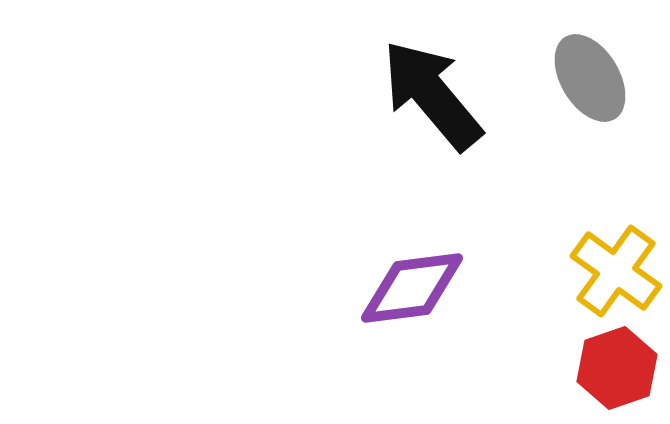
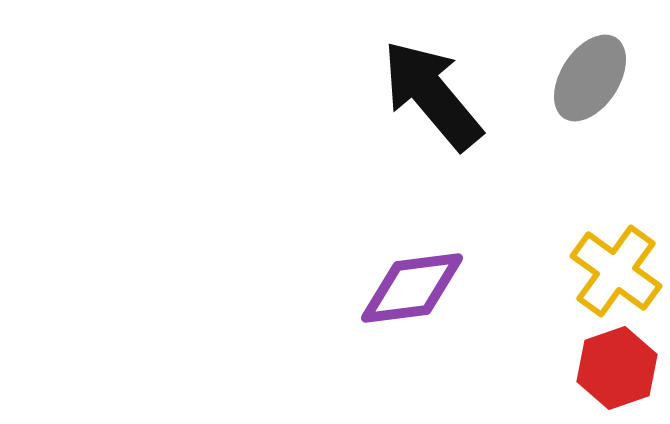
gray ellipse: rotated 64 degrees clockwise
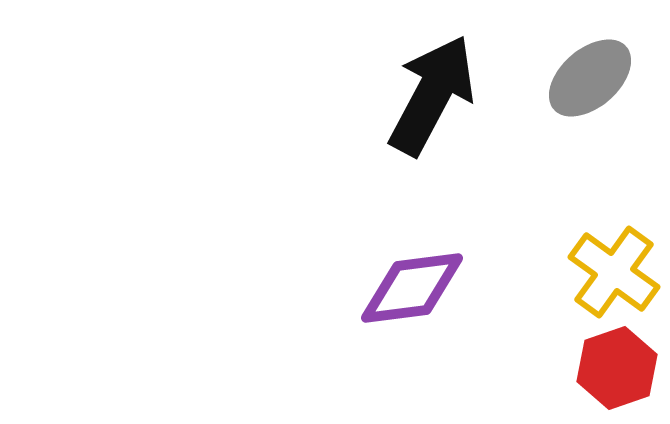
gray ellipse: rotated 16 degrees clockwise
black arrow: rotated 68 degrees clockwise
yellow cross: moved 2 px left, 1 px down
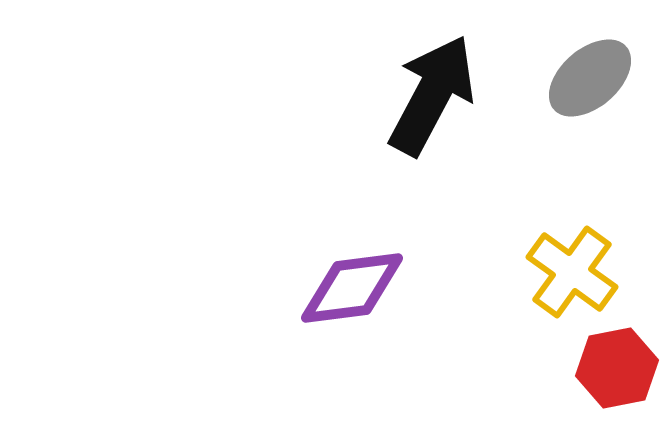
yellow cross: moved 42 px left
purple diamond: moved 60 px left
red hexagon: rotated 8 degrees clockwise
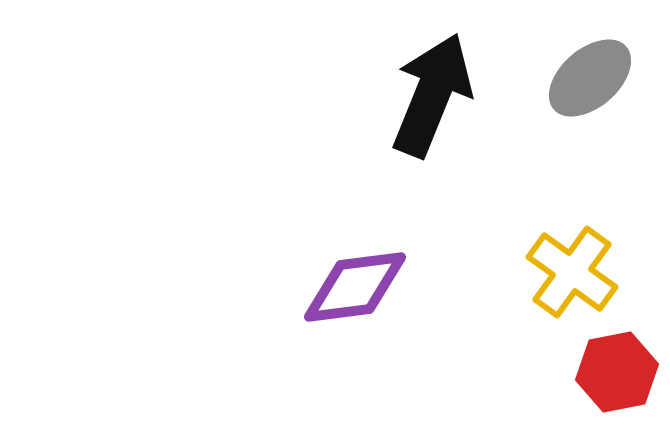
black arrow: rotated 6 degrees counterclockwise
purple diamond: moved 3 px right, 1 px up
red hexagon: moved 4 px down
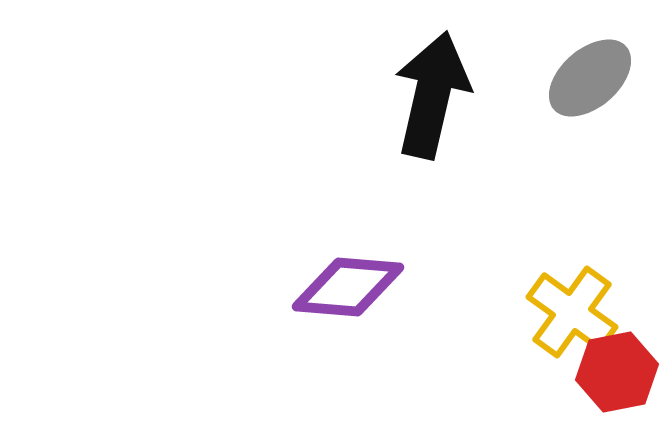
black arrow: rotated 9 degrees counterclockwise
yellow cross: moved 40 px down
purple diamond: moved 7 px left; rotated 12 degrees clockwise
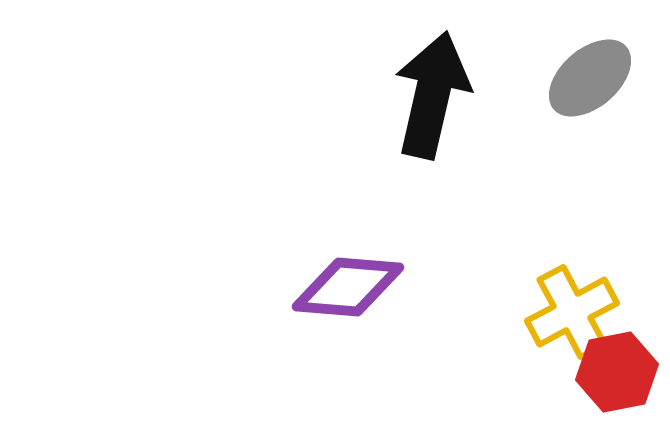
yellow cross: rotated 26 degrees clockwise
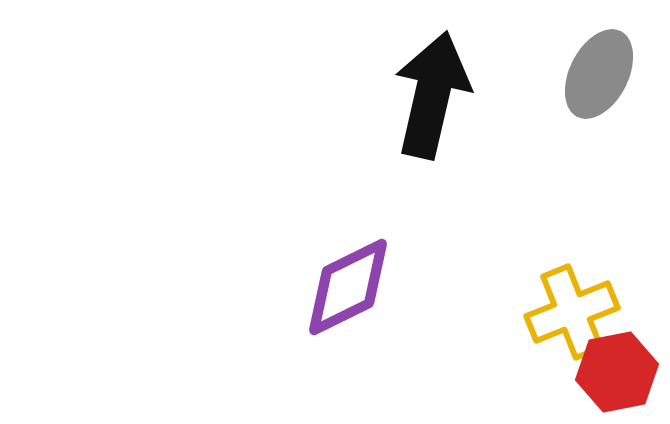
gray ellipse: moved 9 px right, 4 px up; rotated 22 degrees counterclockwise
purple diamond: rotated 31 degrees counterclockwise
yellow cross: rotated 6 degrees clockwise
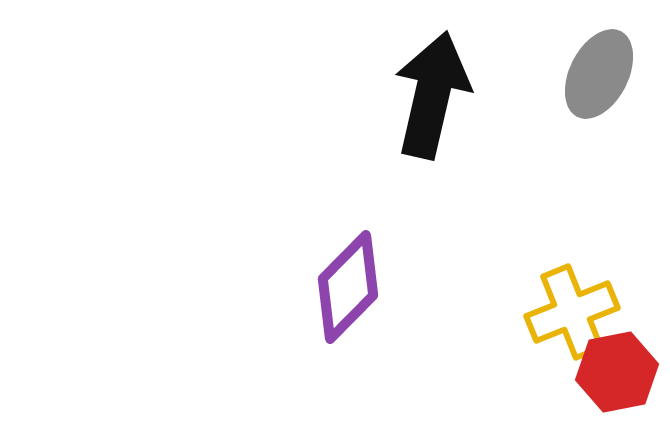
purple diamond: rotated 19 degrees counterclockwise
